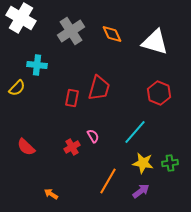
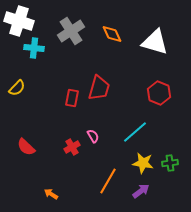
white cross: moved 2 px left, 3 px down; rotated 12 degrees counterclockwise
cyan cross: moved 3 px left, 17 px up
cyan line: rotated 8 degrees clockwise
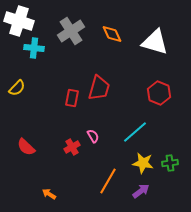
orange arrow: moved 2 px left
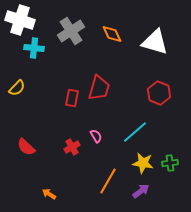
white cross: moved 1 px right, 1 px up
pink semicircle: moved 3 px right
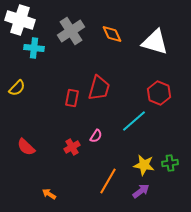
cyan line: moved 1 px left, 11 px up
pink semicircle: rotated 64 degrees clockwise
yellow star: moved 1 px right, 2 px down
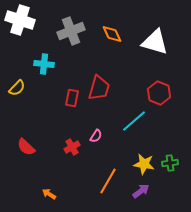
gray cross: rotated 12 degrees clockwise
cyan cross: moved 10 px right, 16 px down
yellow star: moved 1 px up
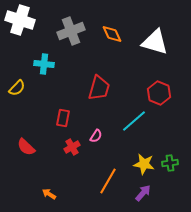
red rectangle: moved 9 px left, 20 px down
purple arrow: moved 2 px right, 2 px down; rotated 12 degrees counterclockwise
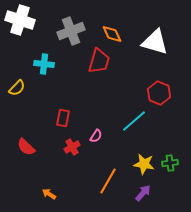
red trapezoid: moved 27 px up
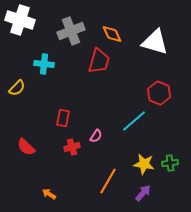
red cross: rotated 14 degrees clockwise
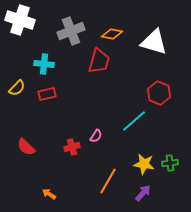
orange diamond: rotated 55 degrees counterclockwise
white triangle: moved 1 px left
red rectangle: moved 16 px left, 24 px up; rotated 66 degrees clockwise
